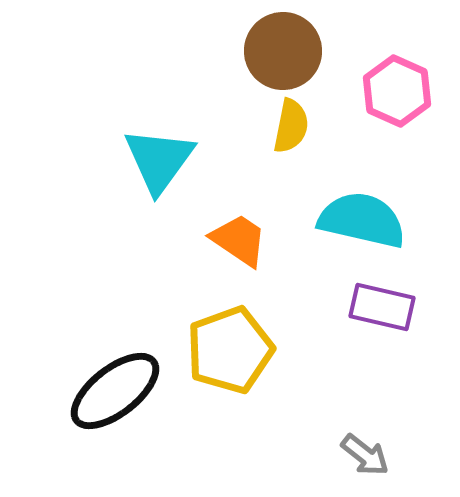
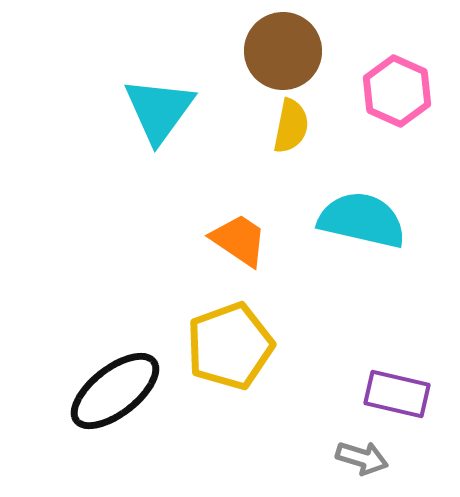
cyan triangle: moved 50 px up
purple rectangle: moved 15 px right, 87 px down
yellow pentagon: moved 4 px up
gray arrow: moved 3 px left, 3 px down; rotated 21 degrees counterclockwise
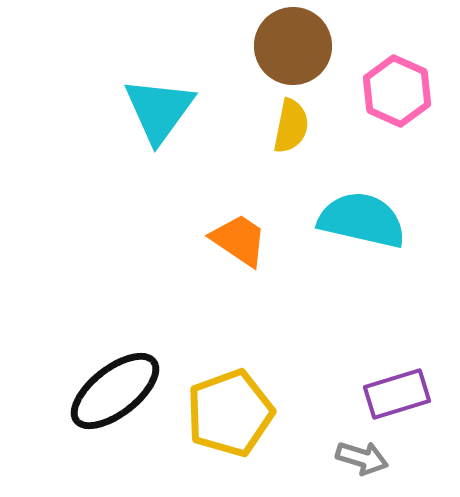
brown circle: moved 10 px right, 5 px up
yellow pentagon: moved 67 px down
purple rectangle: rotated 30 degrees counterclockwise
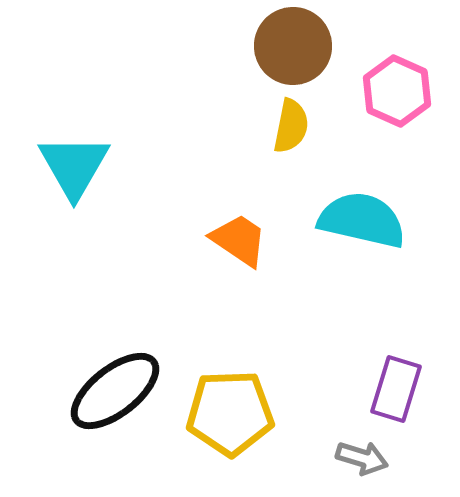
cyan triangle: moved 85 px left, 56 px down; rotated 6 degrees counterclockwise
purple rectangle: moved 1 px left, 5 px up; rotated 56 degrees counterclockwise
yellow pentagon: rotated 18 degrees clockwise
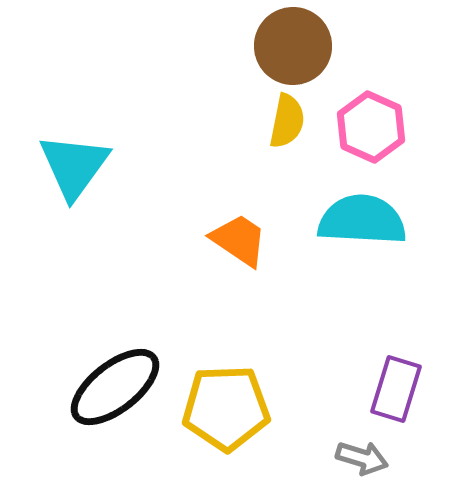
pink hexagon: moved 26 px left, 36 px down
yellow semicircle: moved 4 px left, 5 px up
cyan triangle: rotated 6 degrees clockwise
cyan semicircle: rotated 10 degrees counterclockwise
black ellipse: moved 4 px up
yellow pentagon: moved 4 px left, 5 px up
